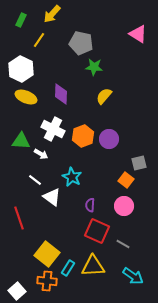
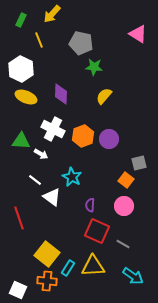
yellow line: rotated 56 degrees counterclockwise
white square: moved 1 px right, 1 px up; rotated 24 degrees counterclockwise
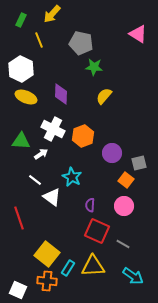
purple circle: moved 3 px right, 14 px down
white arrow: rotated 64 degrees counterclockwise
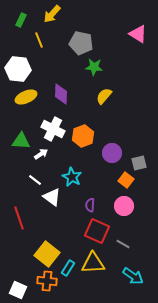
white hexagon: moved 3 px left; rotated 20 degrees counterclockwise
yellow ellipse: rotated 45 degrees counterclockwise
yellow triangle: moved 3 px up
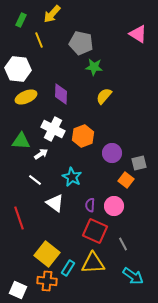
white triangle: moved 3 px right, 6 px down
pink circle: moved 10 px left
red square: moved 2 px left
gray line: rotated 32 degrees clockwise
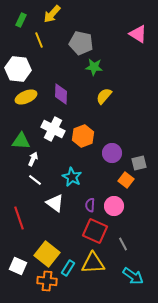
white arrow: moved 8 px left, 5 px down; rotated 32 degrees counterclockwise
white square: moved 24 px up
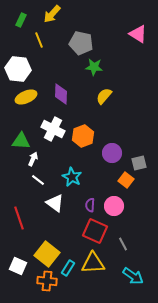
white line: moved 3 px right
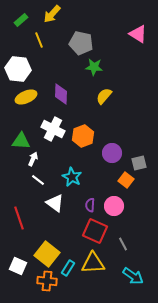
green rectangle: rotated 24 degrees clockwise
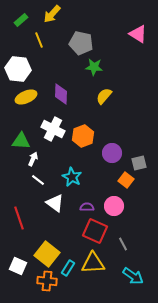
purple semicircle: moved 3 px left, 2 px down; rotated 88 degrees clockwise
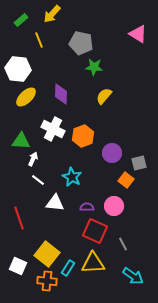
yellow ellipse: rotated 20 degrees counterclockwise
white triangle: rotated 30 degrees counterclockwise
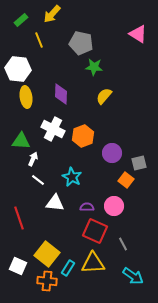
yellow ellipse: rotated 55 degrees counterclockwise
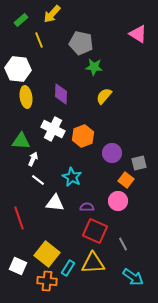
pink circle: moved 4 px right, 5 px up
cyan arrow: moved 1 px down
